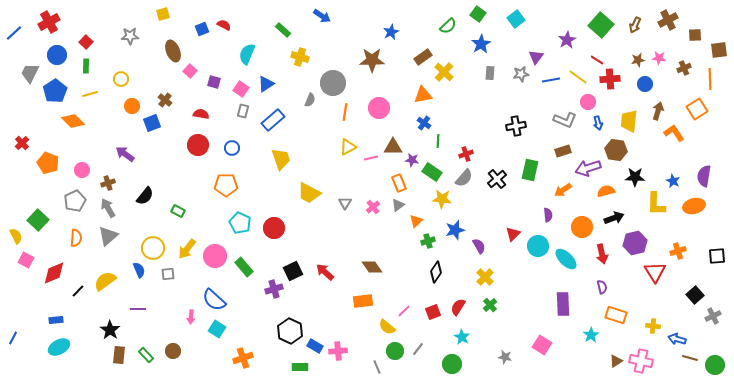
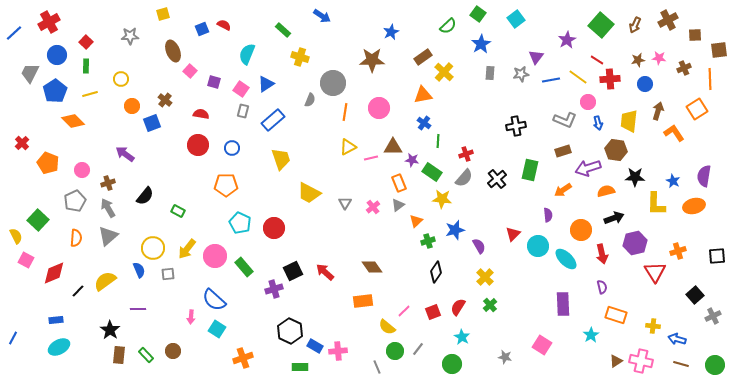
orange circle at (582, 227): moved 1 px left, 3 px down
brown line at (690, 358): moved 9 px left, 6 px down
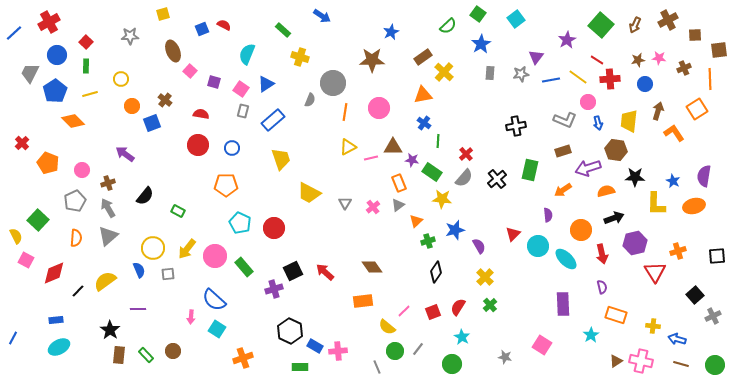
red cross at (466, 154): rotated 24 degrees counterclockwise
